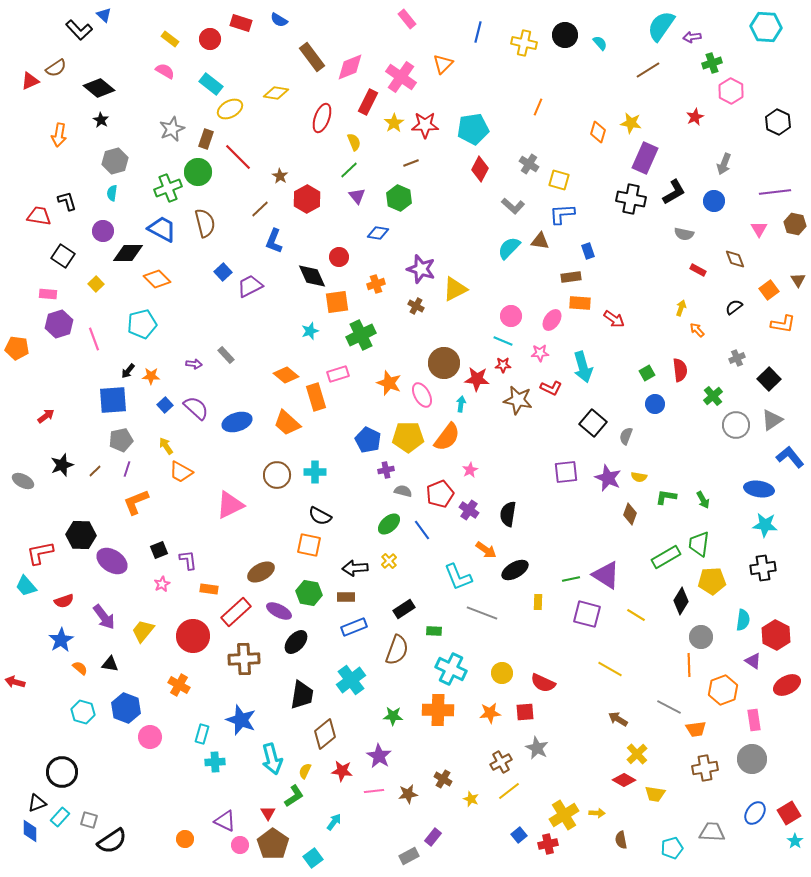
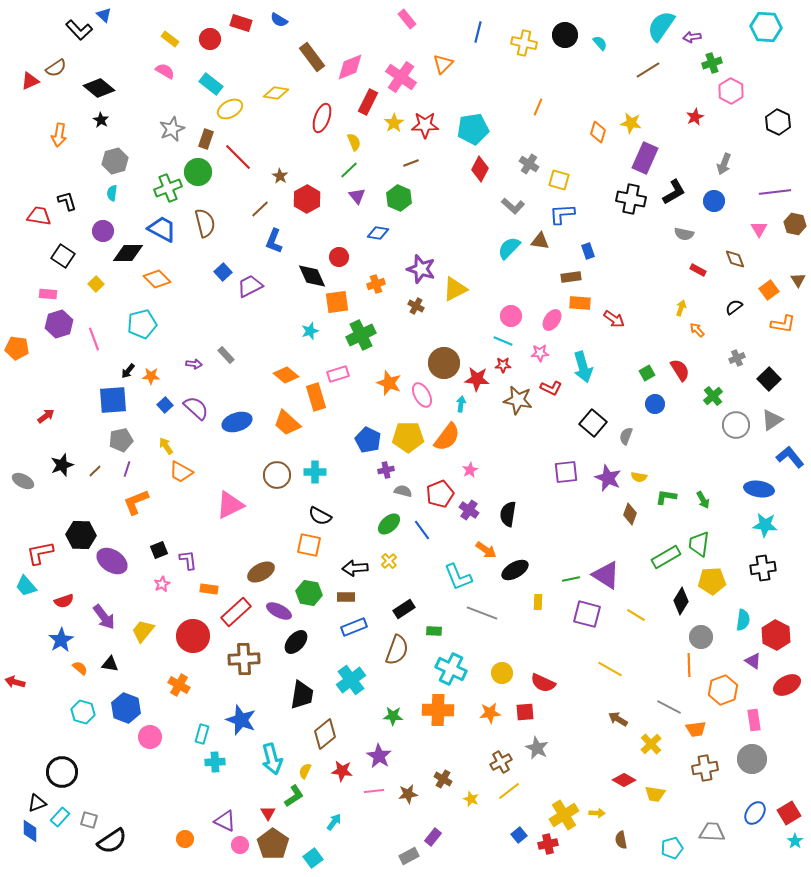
red semicircle at (680, 370): rotated 25 degrees counterclockwise
yellow cross at (637, 754): moved 14 px right, 10 px up
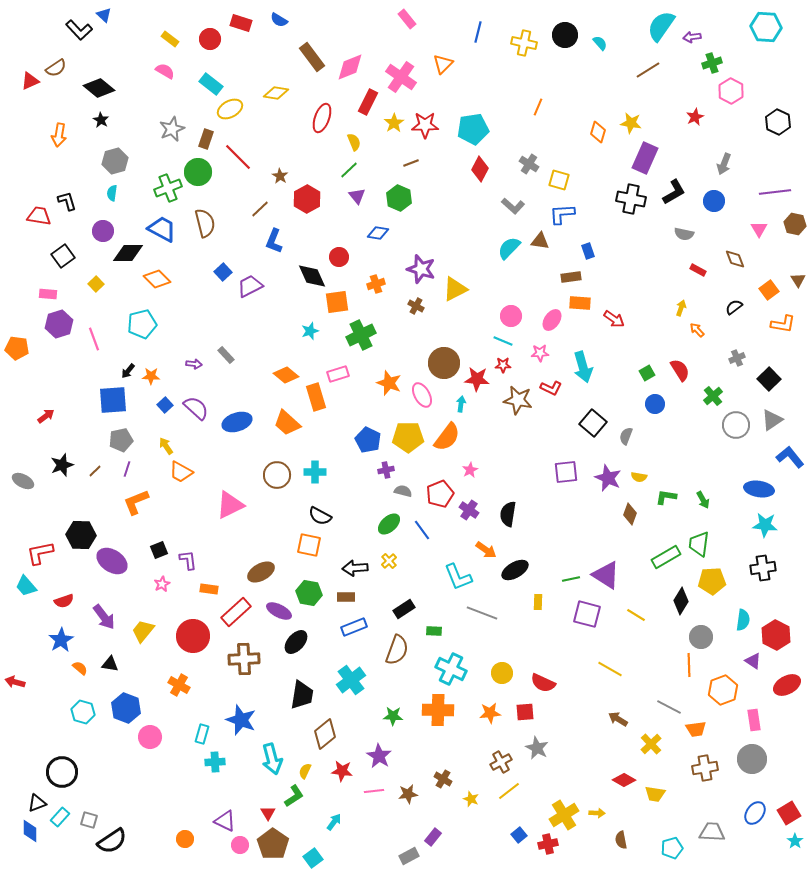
black square at (63, 256): rotated 20 degrees clockwise
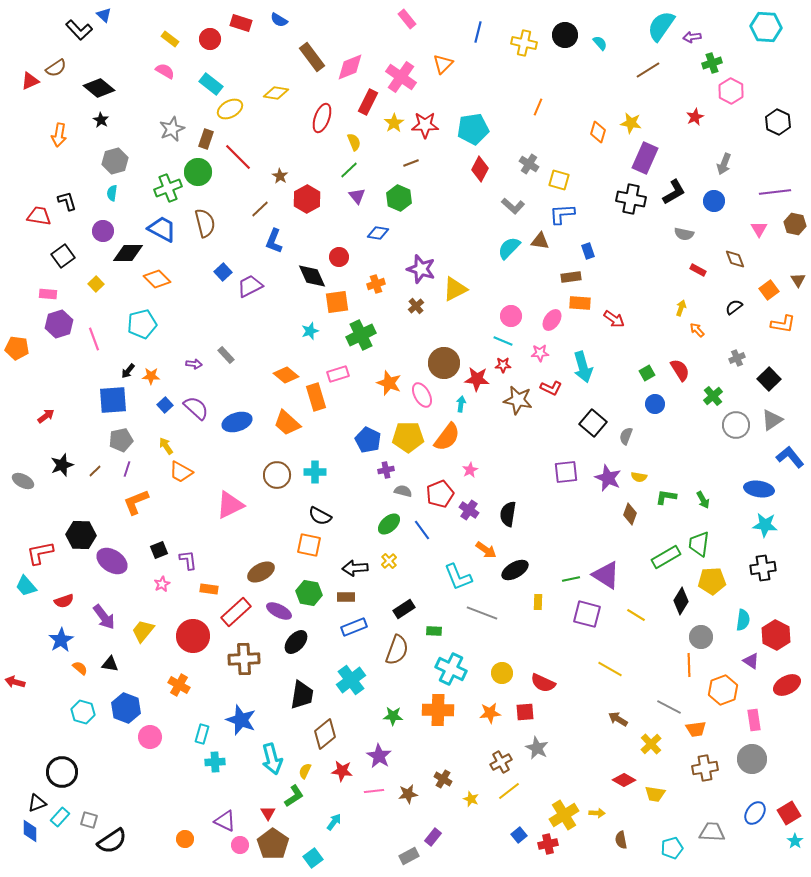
brown cross at (416, 306): rotated 21 degrees clockwise
purple triangle at (753, 661): moved 2 px left
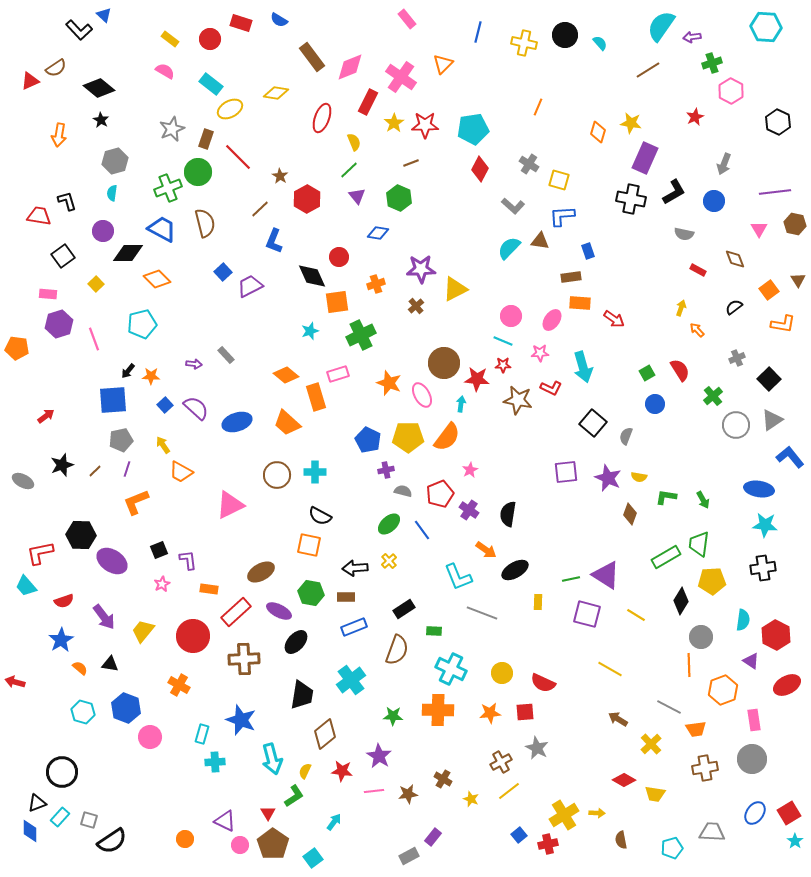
blue L-shape at (562, 214): moved 2 px down
purple star at (421, 269): rotated 20 degrees counterclockwise
yellow arrow at (166, 446): moved 3 px left, 1 px up
green hexagon at (309, 593): moved 2 px right
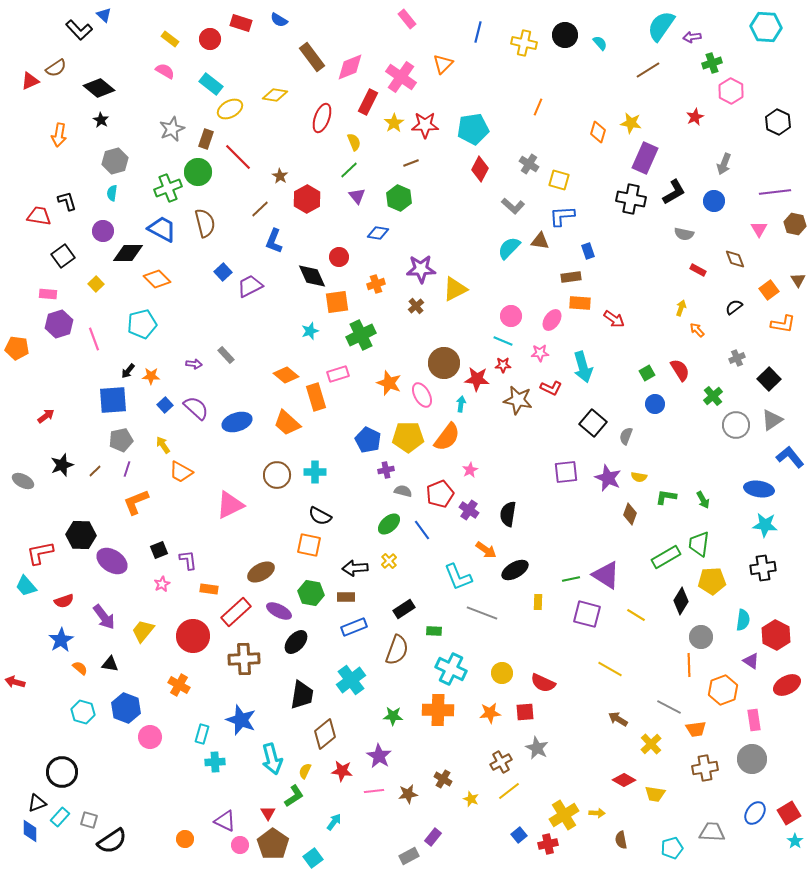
yellow diamond at (276, 93): moved 1 px left, 2 px down
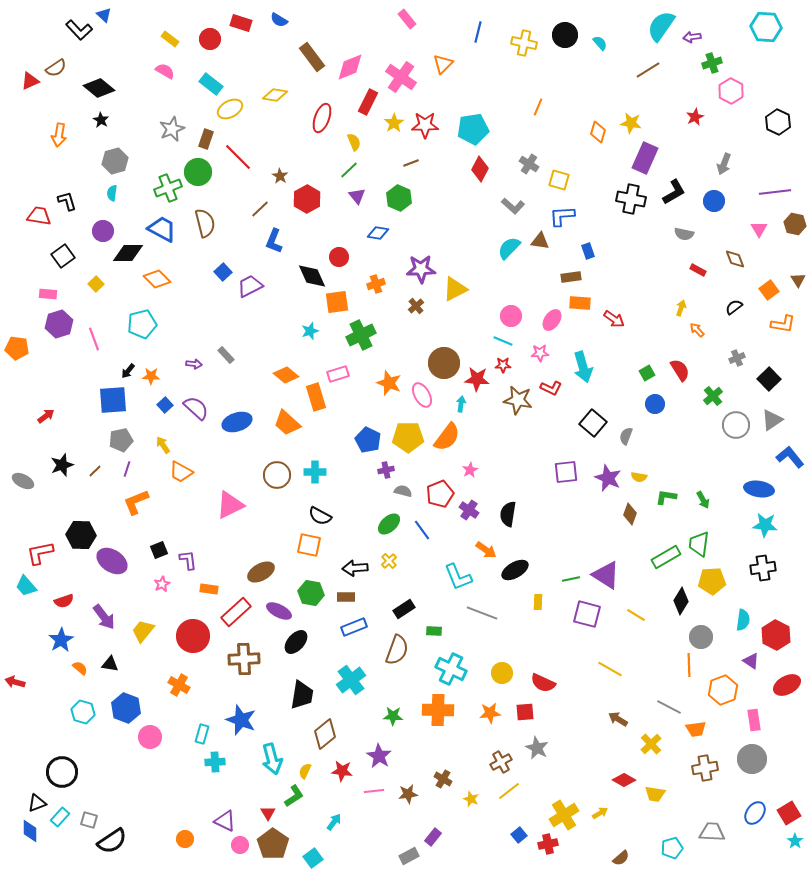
yellow arrow at (597, 813): moved 3 px right; rotated 35 degrees counterclockwise
brown semicircle at (621, 840): moved 18 px down; rotated 120 degrees counterclockwise
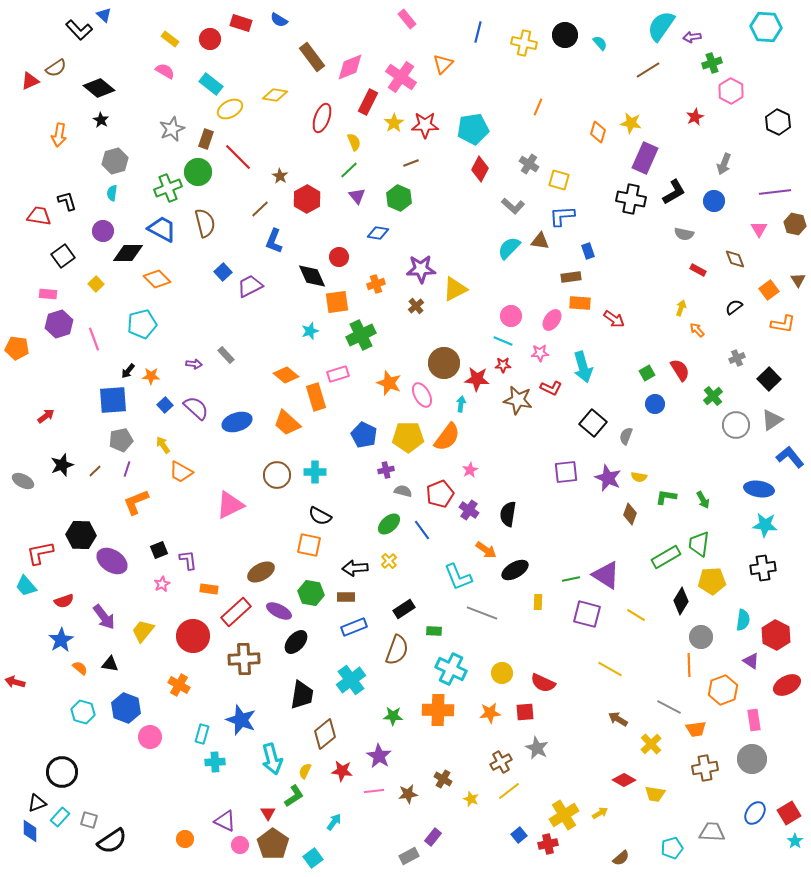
blue pentagon at (368, 440): moved 4 px left, 5 px up
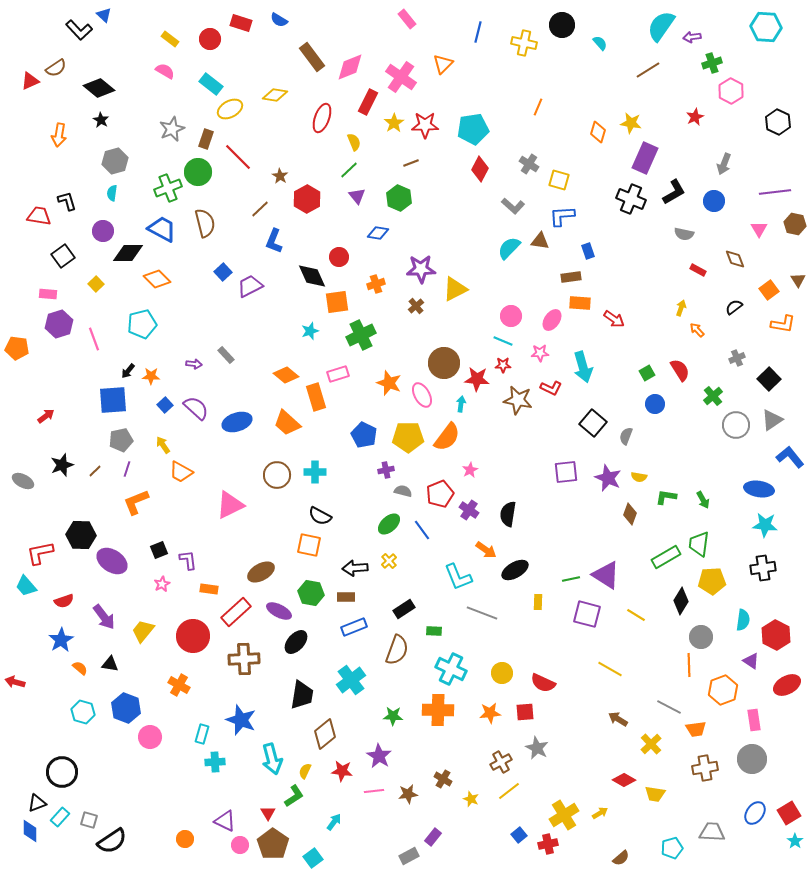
black circle at (565, 35): moved 3 px left, 10 px up
black cross at (631, 199): rotated 12 degrees clockwise
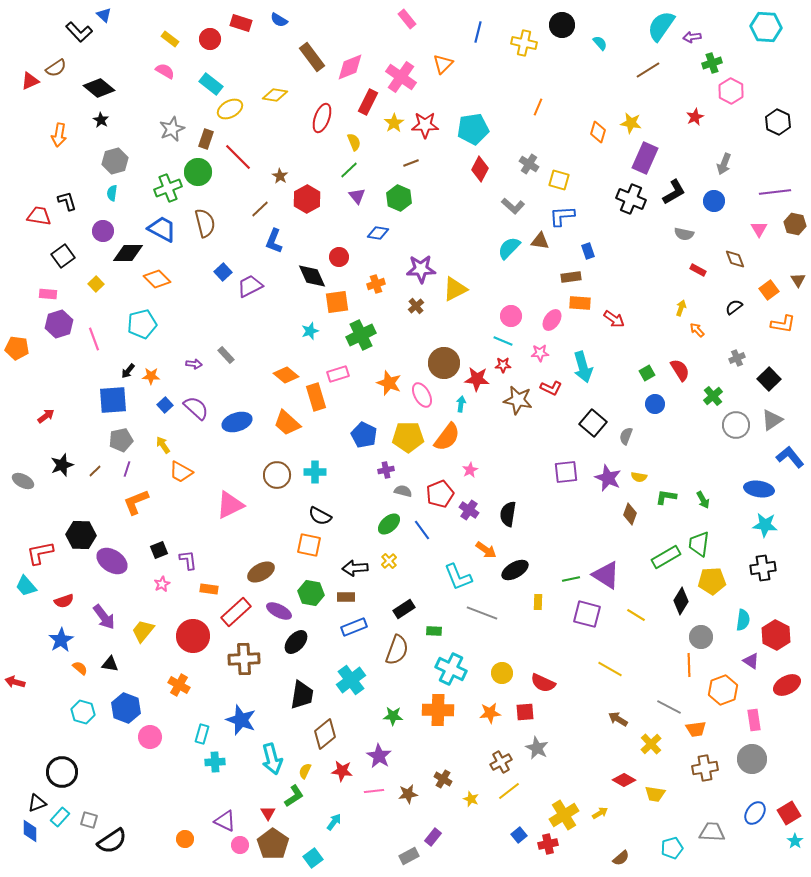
black L-shape at (79, 30): moved 2 px down
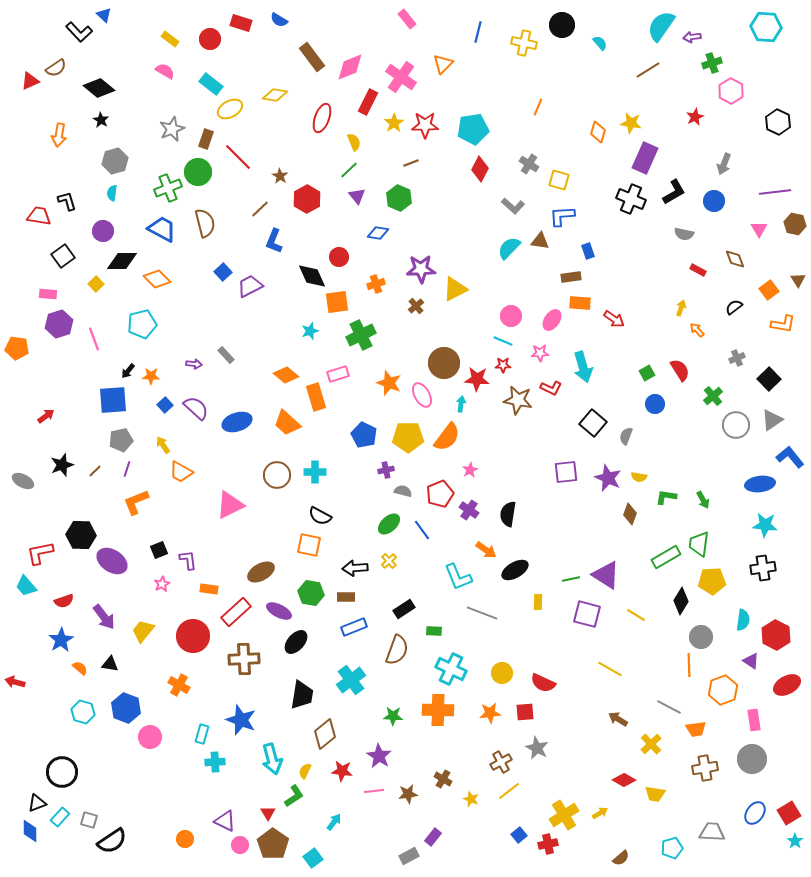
black diamond at (128, 253): moved 6 px left, 8 px down
blue ellipse at (759, 489): moved 1 px right, 5 px up; rotated 16 degrees counterclockwise
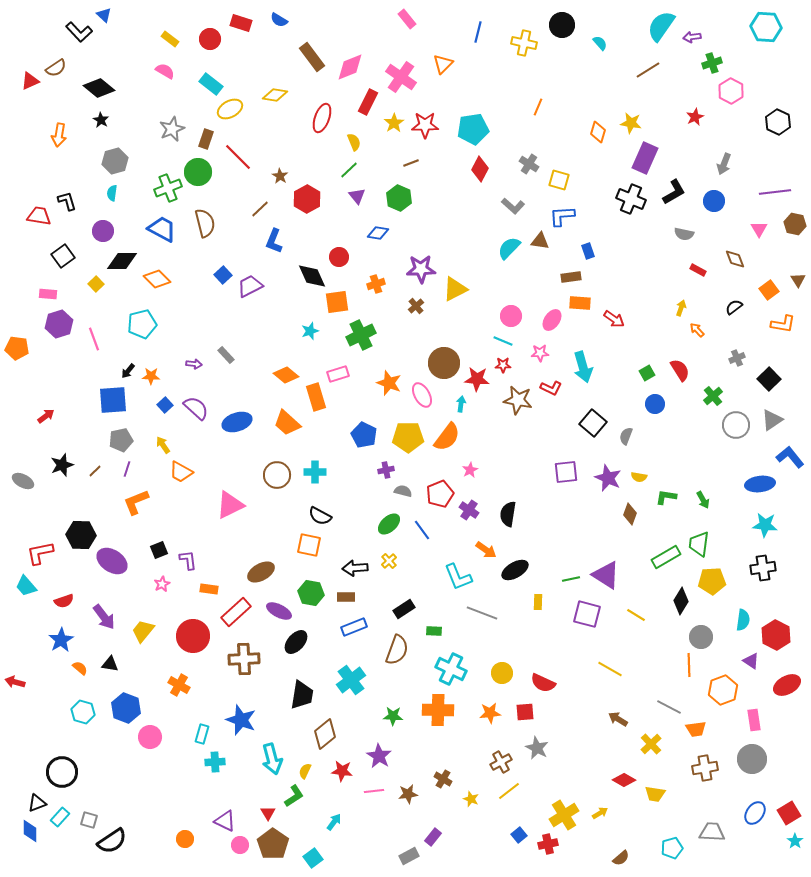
blue square at (223, 272): moved 3 px down
